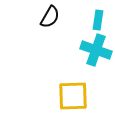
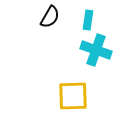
cyan rectangle: moved 10 px left
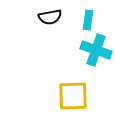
black semicircle: rotated 50 degrees clockwise
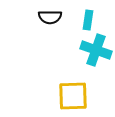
black semicircle: rotated 10 degrees clockwise
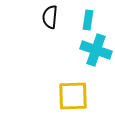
black semicircle: rotated 95 degrees clockwise
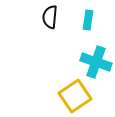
cyan cross: moved 12 px down
yellow square: moved 2 px right; rotated 32 degrees counterclockwise
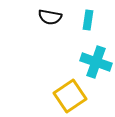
black semicircle: rotated 85 degrees counterclockwise
yellow square: moved 5 px left
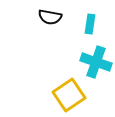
cyan rectangle: moved 2 px right, 4 px down
yellow square: moved 1 px left, 1 px up
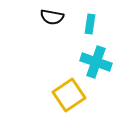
black semicircle: moved 2 px right
